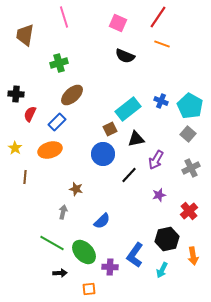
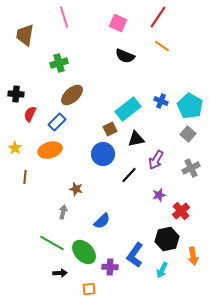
orange line: moved 2 px down; rotated 14 degrees clockwise
red cross: moved 8 px left
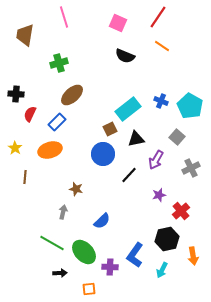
gray square: moved 11 px left, 3 px down
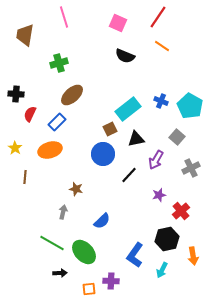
purple cross: moved 1 px right, 14 px down
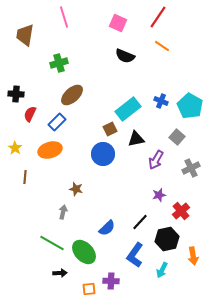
black line: moved 11 px right, 47 px down
blue semicircle: moved 5 px right, 7 px down
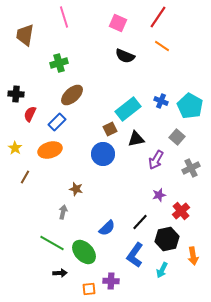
brown line: rotated 24 degrees clockwise
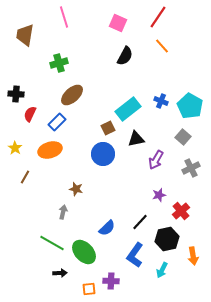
orange line: rotated 14 degrees clockwise
black semicircle: rotated 84 degrees counterclockwise
brown square: moved 2 px left, 1 px up
gray square: moved 6 px right
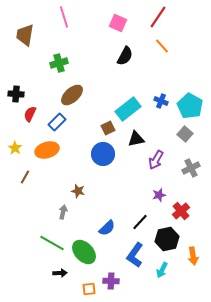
gray square: moved 2 px right, 3 px up
orange ellipse: moved 3 px left
brown star: moved 2 px right, 2 px down
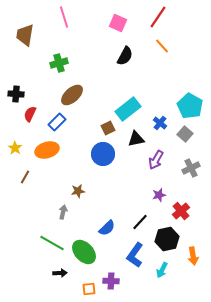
blue cross: moved 1 px left, 22 px down; rotated 16 degrees clockwise
brown star: rotated 24 degrees counterclockwise
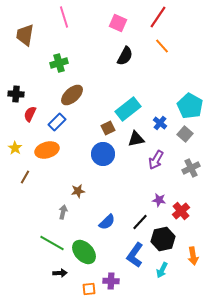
purple star: moved 5 px down; rotated 24 degrees clockwise
blue semicircle: moved 6 px up
black hexagon: moved 4 px left
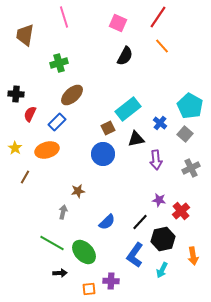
purple arrow: rotated 36 degrees counterclockwise
